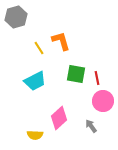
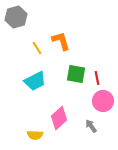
yellow line: moved 2 px left
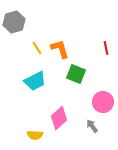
gray hexagon: moved 2 px left, 5 px down
orange L-shape: moved 1 px left, 8 px down
green square: rotated 12 degrees clockwise
red line: moved 9 px right, 30 px up
pink circle: moved 1 px down
gray arrow: moved 1 px right
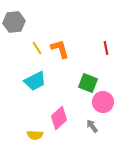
gray hexagon: rotated 10 degrees clockwise
green square: moved 12 px right, 9 px down
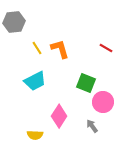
red line: rotated 48 degrees counterclockwise
green square: moved 2 px left
pink diamond: moved 2 px up; rotated 15 degrees counterclockwise
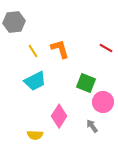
yellow line: moved 4 px left, 3 px down
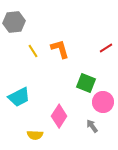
red line: rotated 64 degrees counterclockwise
cyan trapezoid: moved 16 px left, 16 px down
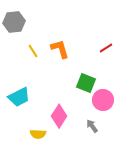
pink circle: moved 2 px up
yellow semicircle: moved 3 px right, 1 px up
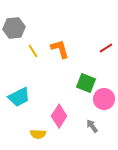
gray hexagon: moved 6 px down
pink circle: moved 1 px right, 1 px up
